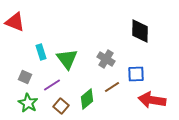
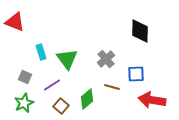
gray cross: rotated 18 degrees clockwise
brown line: rotated 49 degrees clockwise
green star: moved 4 px left; rotated 18 degrees clockwise
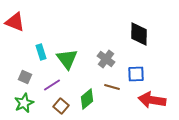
black diamond: moved 1 px left, 3 px down
gray cross: rotated 12 degrees counterclockwise
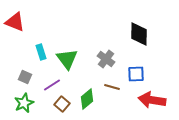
brown square: moved 1 px right, 2 px up
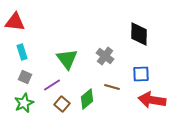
red triangle: rotated 15 degrees counterclockwise
cyan rectangle: moved 19 px left
gray cross: moved 1 px left, 3 px up
blue square: moved 5 px right
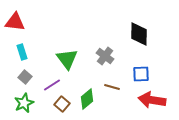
gray square: rotated 16 degrees clockwise
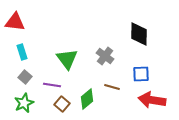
purple line: rotated 42 degrees clockwise
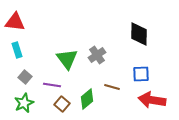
cyan rectangle: moved 5 px left, 2 px up
gray cross: moved 8 px left, 1 px up; rotated 18 degrees clockwise
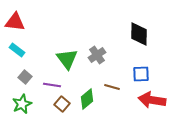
cyan rectangle: rotated 35 degrees counterclockwise
green star: moved 2 px left, 1 px down
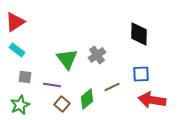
red triangle: rotated 40 degrees counterclockwise
gray square: rotated 32 degrees counterclockwise
brown line: rotated 42 degrees counterclockwise
green star: moved 2 px left, 1 px down
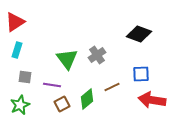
black diamond: rotated 70 degrees counterclockwise
cyan rectangle: rotated 70 degrees clockwise
brown square: rotated 21 degrees clockwise
